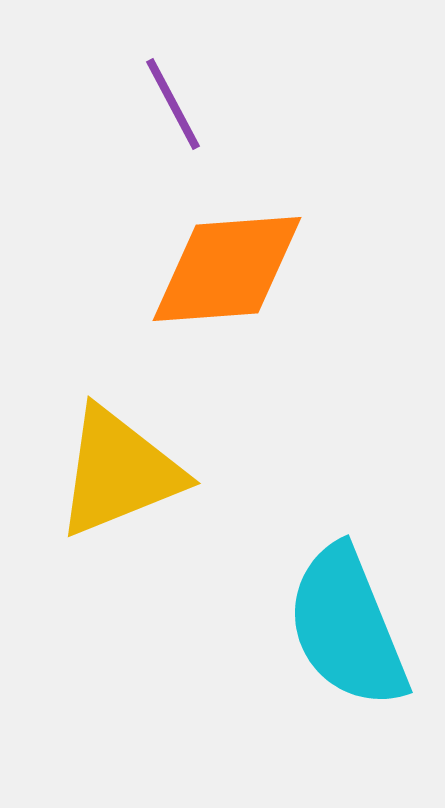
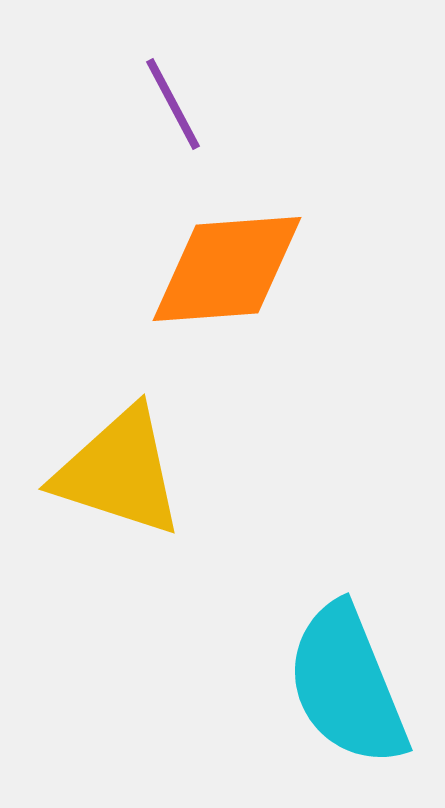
yellow triangle: rotated 40 degrees clockwise
cyan semicircle: moved 58 px down
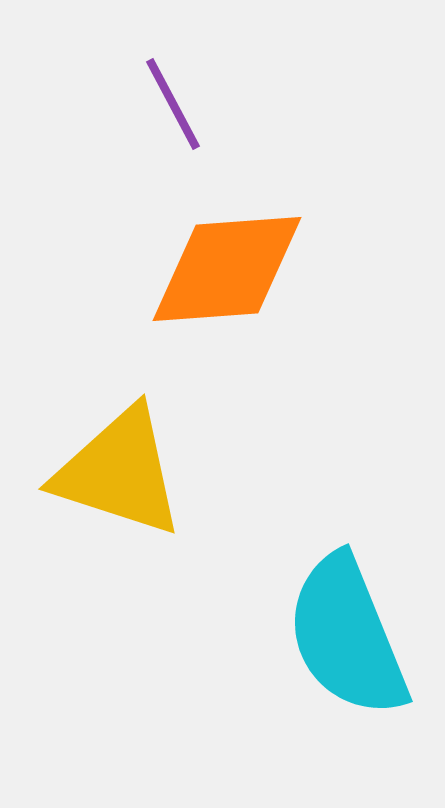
cyan semicircle: moved 49 px up
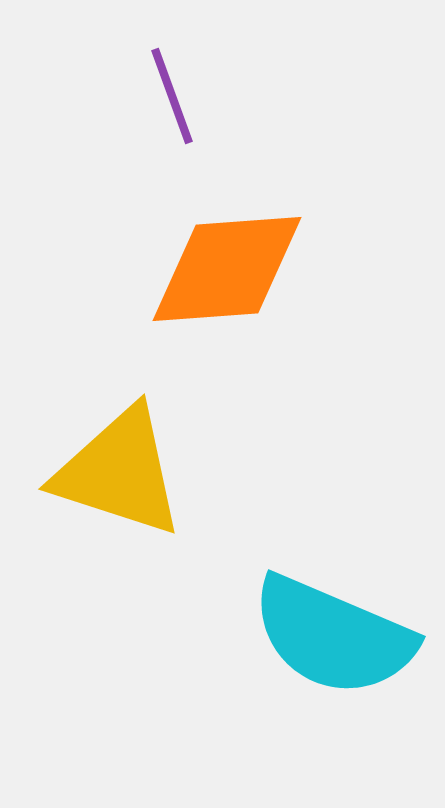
purple line: moved 1 px left, 8 px up; rotated 8 degrees clockwise
cyan semicircle: moved 14 px left; rotated 45 degrees counterclockwise
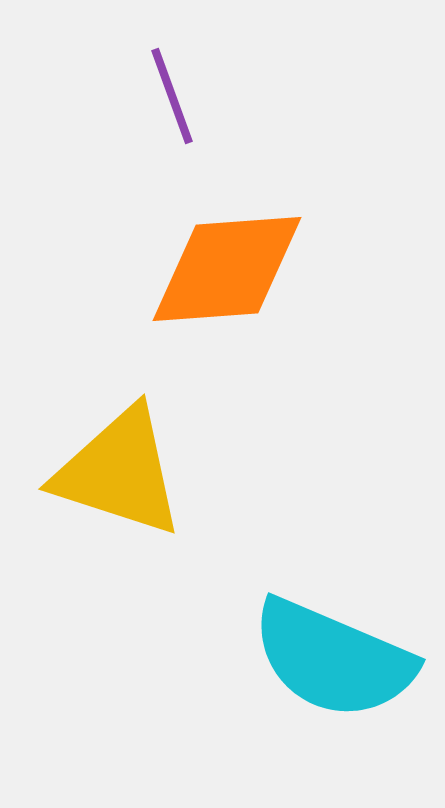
cyan semicircle: moved 23 px down
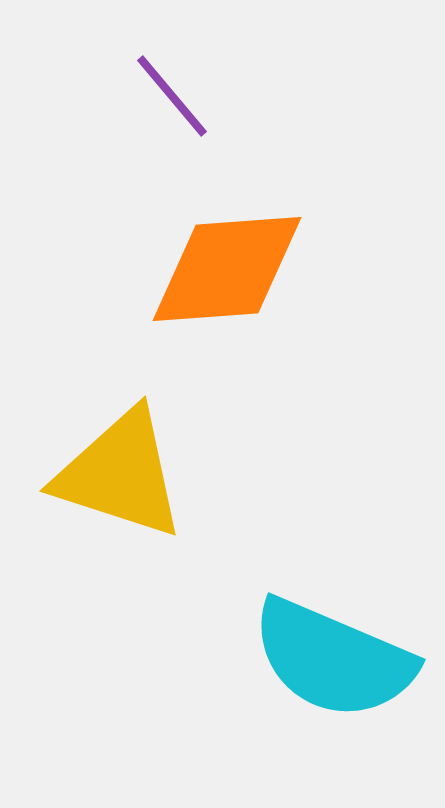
purple line: rotated 20 degrees counterclockwise
yellow triangle: moved 1 px right, 2 px down
